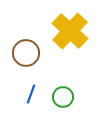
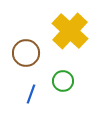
green circle: moved 16 px up
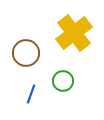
yellow cross: moved 4 px right, 2 px down; rotated 9 degrees clockwise
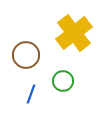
brown circle: moved 2 px down
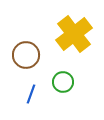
yellow cross: moved 1 px down
green circle: moved 1 px down
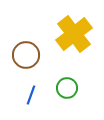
green circle: moved 4 px right, 6 px down
blue line: moved 1 px down
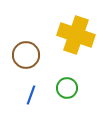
yellow cross: moved 2 px right, 1 px down; rotated 33 degrees counterclockwise
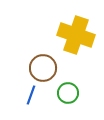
brown circle: moved 17 px right, 13 px down
green circle: moved 1 px right, 5 px down
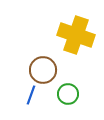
brown circle: moved 2 px down
green circle: moved 1 px down
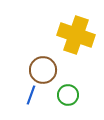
green circle: moved 1 px down
